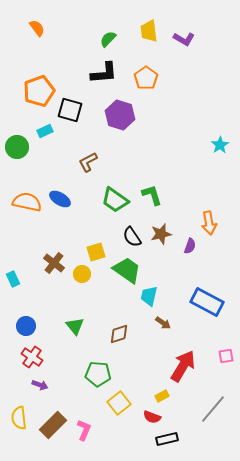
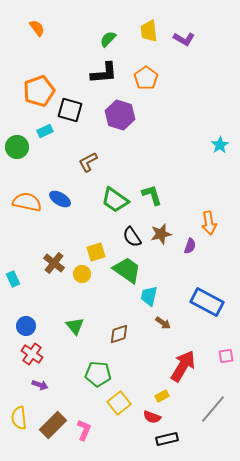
red cross at (32, 357): moved 3 px up
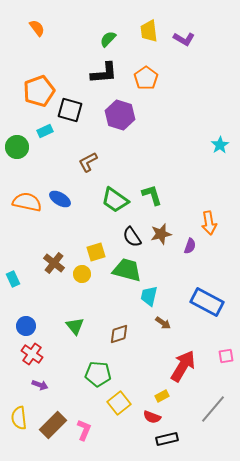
green trapezoid at (127, 270): rotated 20 degrees counterclockwise
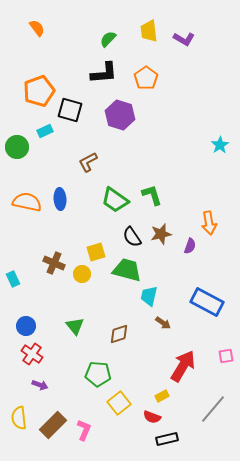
blue ellipse at (60, 199): rotated 55 degrees clockwise
brown cross at (54, 263): rotated 15 degrees counterclockwise
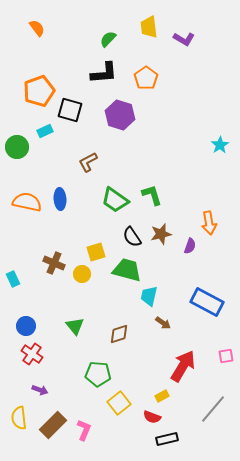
yellow trapezoid at (149, 31): moved 4 px up
purple arrow at (40, 385): moved 5 px down
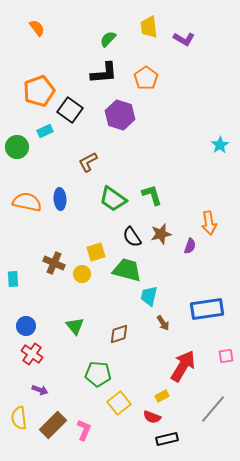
black square at (70, 110): rotated 20 degrees clockwise
green trapezoid at (115, 200): moved 2 px left, 1 px up
cyan rectangle at (13, 279): rotated 21 degrees clockwise
blue rectangle at (207, 302): moved 7 px down; rotated 36 degrees counterclockwise
brown arrow at (163, 323): rotated 21 degrees clockwise
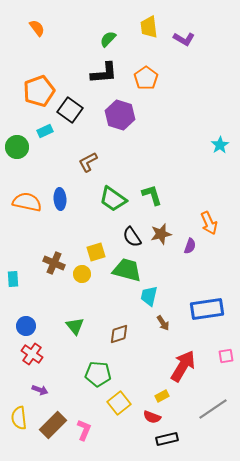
orange arrow at (209, 223): rotated 15 degrees counterclockwise
gray line at (213, 409): rotated 16 degrees clockwise
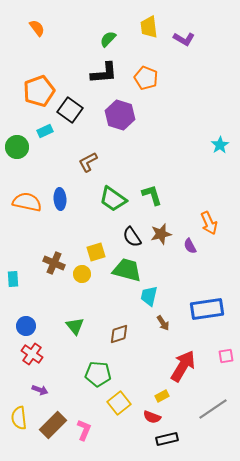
orange pentagon at (146, 78): rotated 15 degrees counterclockwise
purple semicircle at (190, 246): rotated 133 degrees clockwise
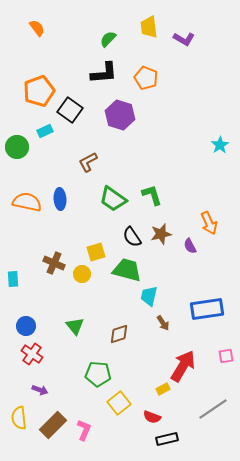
yellow rectangle at (162, 396): moved 1 px right, 7 px up
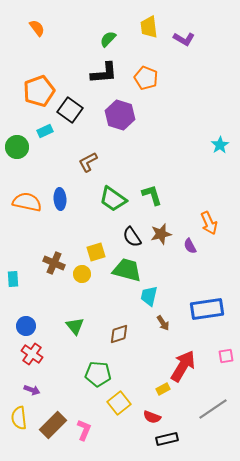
purple arrow at (40, 390): moved 8 px left
